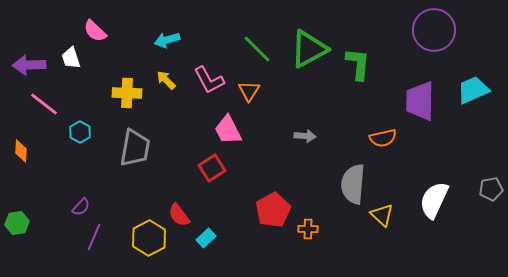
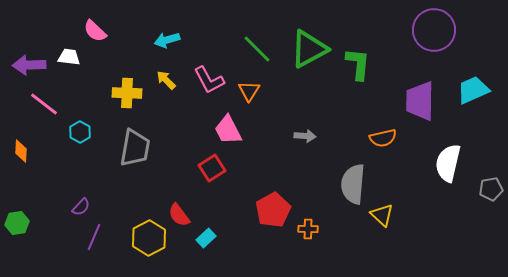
white trapezoid: moved 2 px left, 1 px up; rotated 115 degrees clockwise
white semicircle: moved 14 px right, 37 px up; rotated 12 degrees counterclockwise
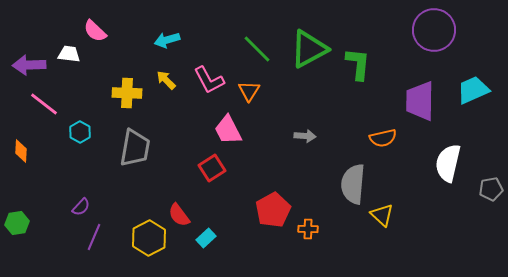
white trapezoid: moved 3 px up
